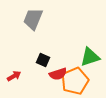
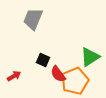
green triangle: rotated 15 degrees counterclockwise
red semicircle: rotated 72 degrees clockwise
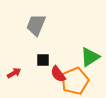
gray trapezoid: moved 3 px right, 6 px down
black square: rotated 24 degrees counterclockwise
red arrow: moved 3 px up
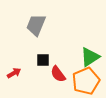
orange pentagon: moved 11 px right
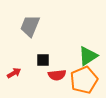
gray trapezoid: moved 6 px left, 1 px down
green triangle: moved 2 px left, 1 px up
red semicircle: moved 1 px left, 1 px down; rotated 60 degrees counterclockwise
orange pentagon: moved 2 px left, 1 px up
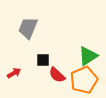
gray trapezoid: moved 2 px left, 2 px down
red semicircle: rotated 48 degrees clockwise
